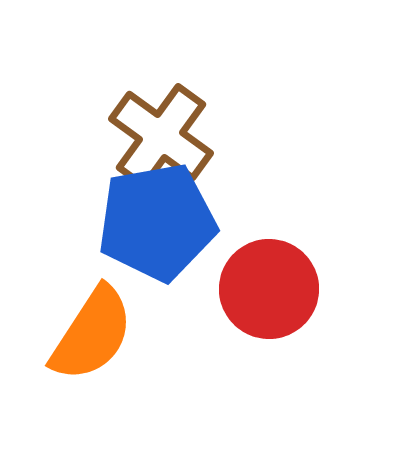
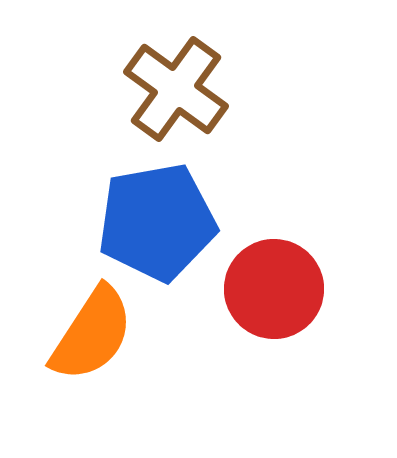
brown cross: moved 15 px right, 47 px up
red circle: moved 5 px right
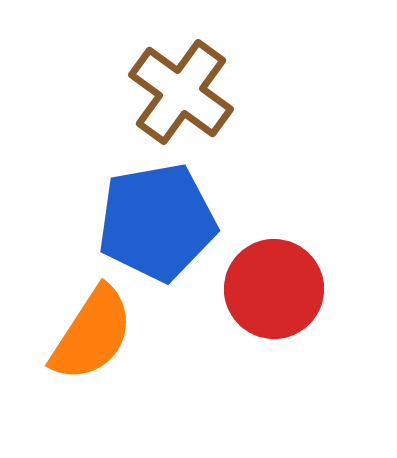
brown cross: moved 5 px right, 3 px down
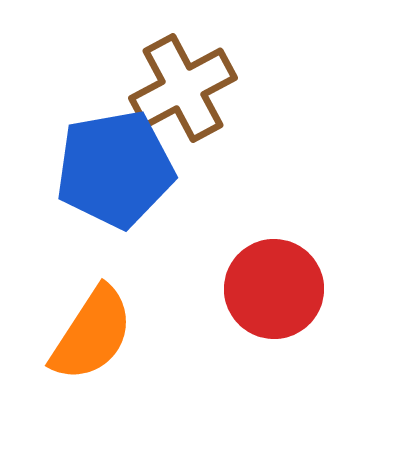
brown cross: moved 2 px right, 4 px up; rotated 26 degrees clockwise
blue pentagon: moved 42 px left, 53 px up
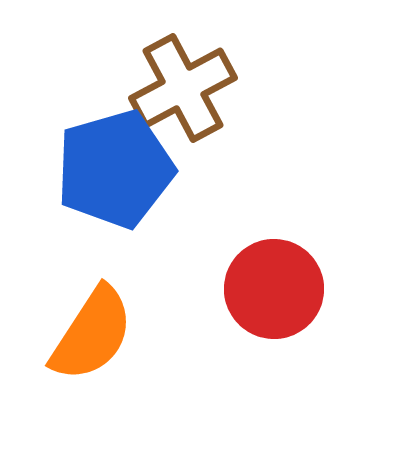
blue pentagon: rotated 6 degrees counterclockwise
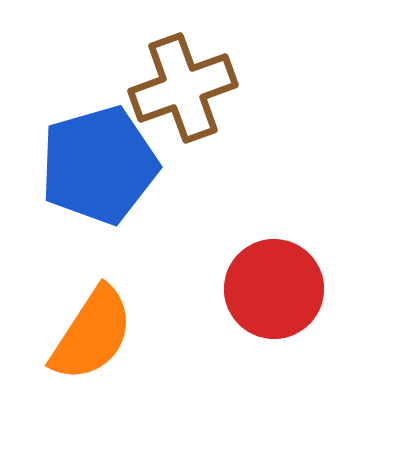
brown cross: rotated 8 degrees clockwise
blue pentagon: moved 16 px left, 4 px up
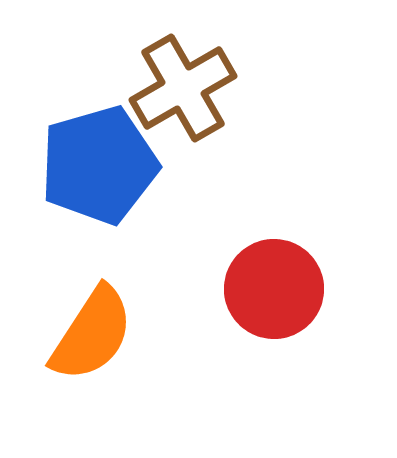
brown cross: rotated 10 degrees counterclockwise
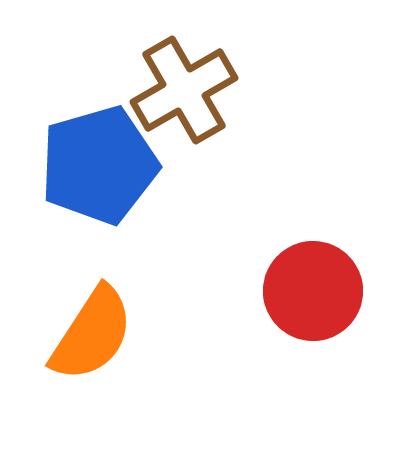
brown cross: moved 1 px right, 2 px down
red circle: moved 39 px right, 2 px down
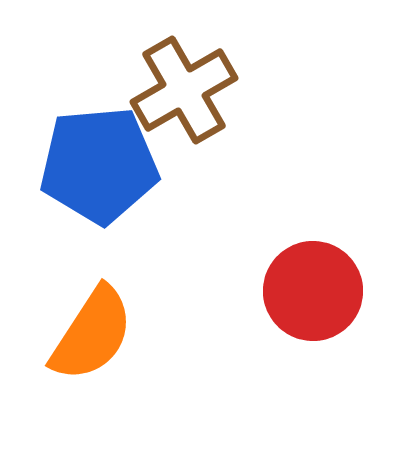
blue pentagon: rotated 11 degrees clockwise
